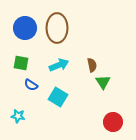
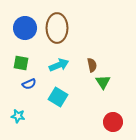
blue semicircle: moved 2 px left, 1 px up; rotated 56 degrees counterclockwise
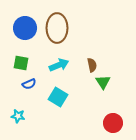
red circle: moved 1 px down
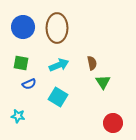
blue circle: moved 2 px left, 1 px up
brown semicircle: moved 2 px up
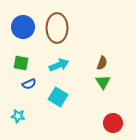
brown semicircle: moved 10 px right; rotated 32 degrees clockwise
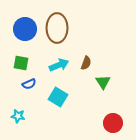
blue circle: moved 2 px right, 2 px down
brown semicircle: moved 16 px left
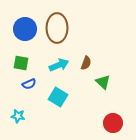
green triangle: rotated 14 degrees counterclockwise
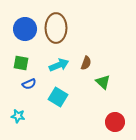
brown ellipse: moved 1 px left
red circle: moved 2 px right, 1 px up
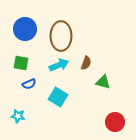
brown ellipse: moved 5 px right, 8 px down
green triangle: rotated 28 degrees counterclockwise
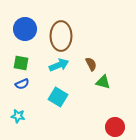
brown semicircle: moved 5 px right, 1 px down; rotated 48 degrees counterclockwise
blue semicircle: moved 7 px left
red circle: moved 5 px down
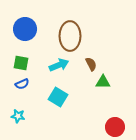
brown ellipse: moved 9 px right
green triangle: rotated 14 degrees counterclockwise
